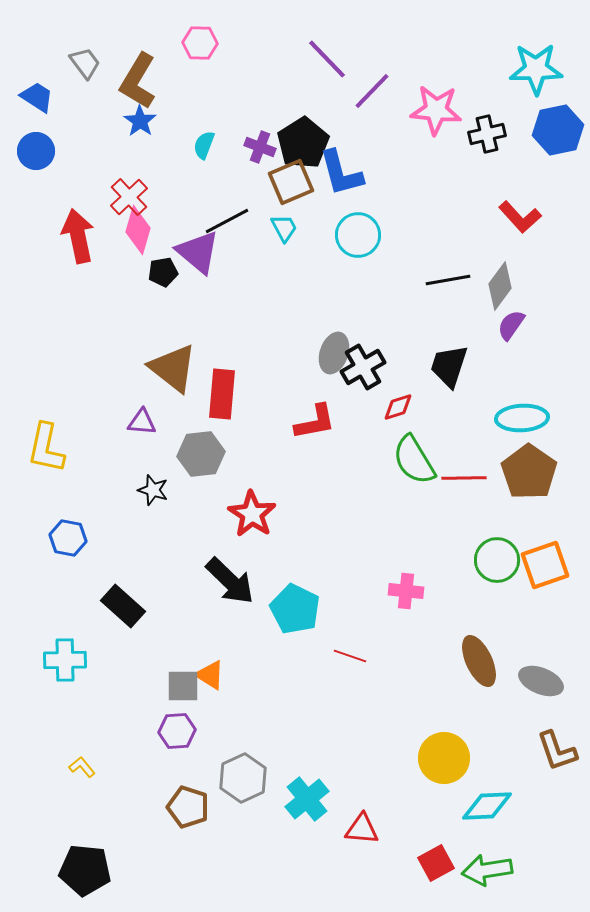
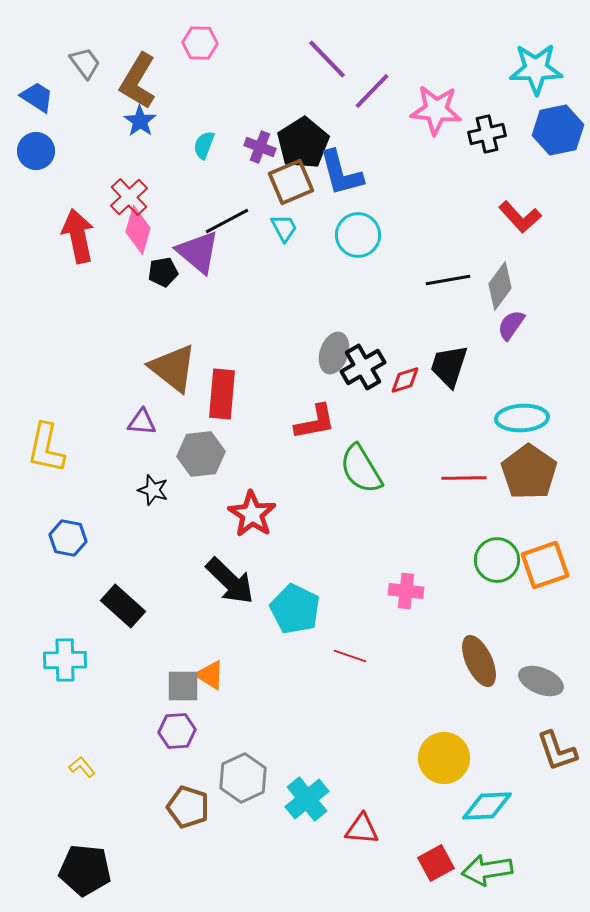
red diamond at (398, 407): moved 7 px right, 27 px up
green semicircle at (414, 460): moved 53 px left, 9 px down
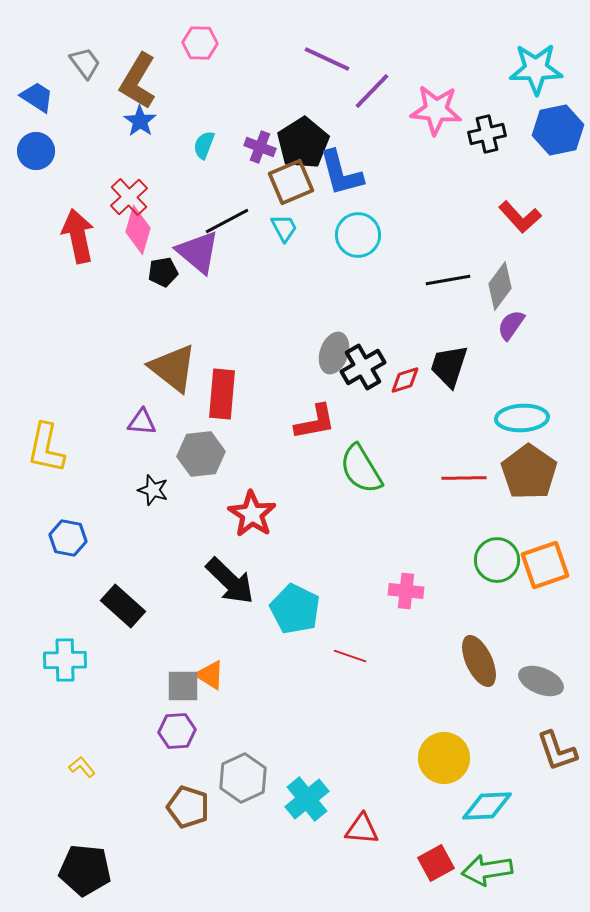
purple line at (327, 59): rotated 21 degrees counterclockwise
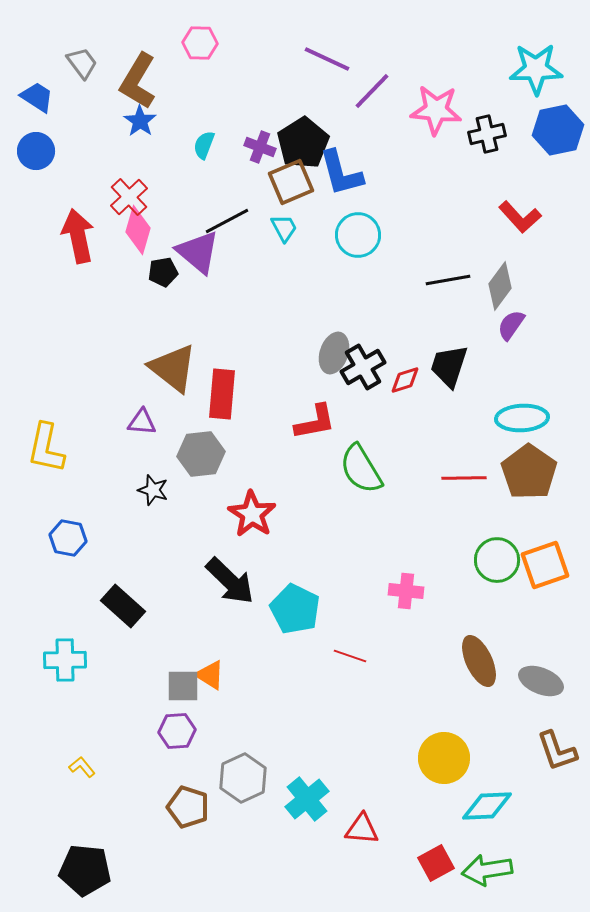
gray trapezoid at (85, 63): moved 3 px left
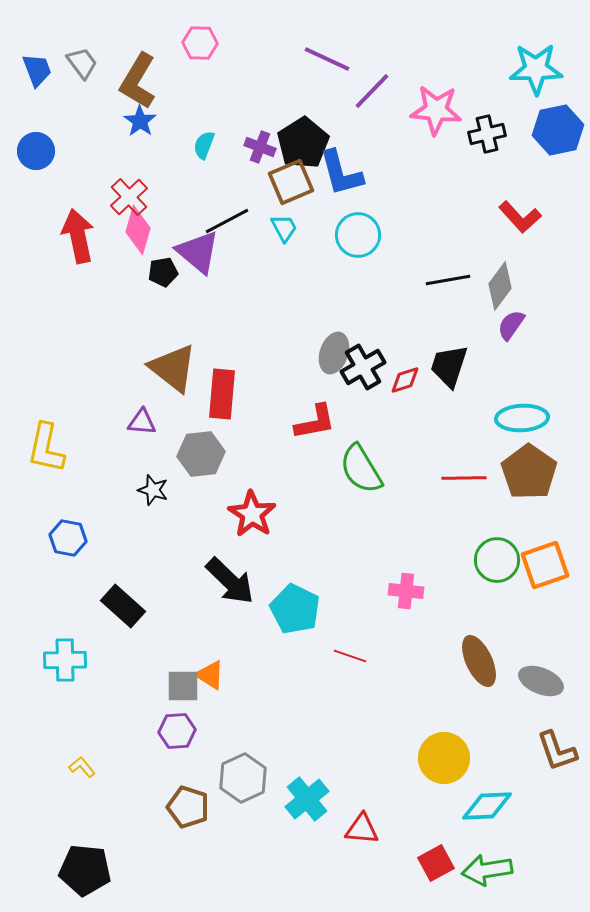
blue trapezoid at (37, 97): moved 27 px up; rotated 36 degrees clockwise
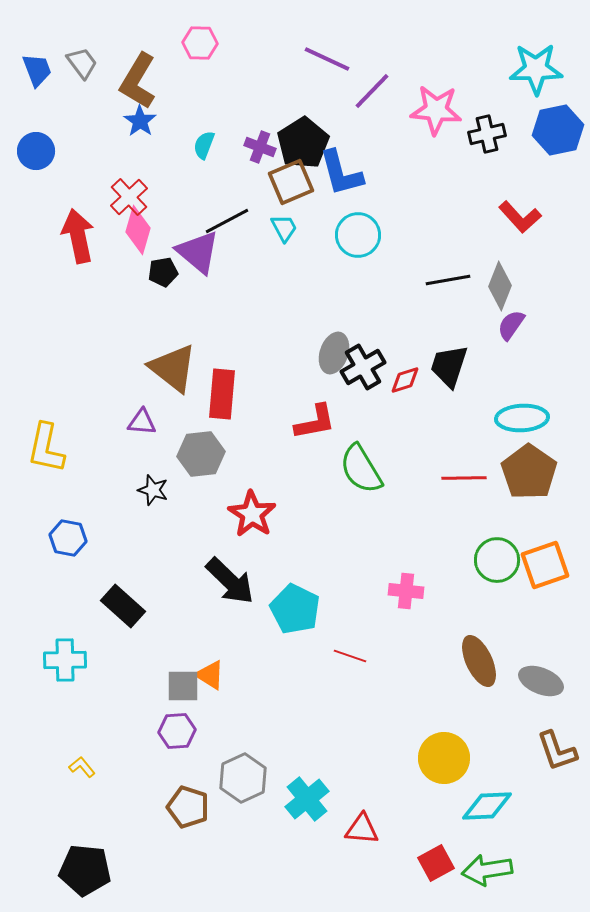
gray diamond at (500, 286): rotated 15 degrees counterclockwise
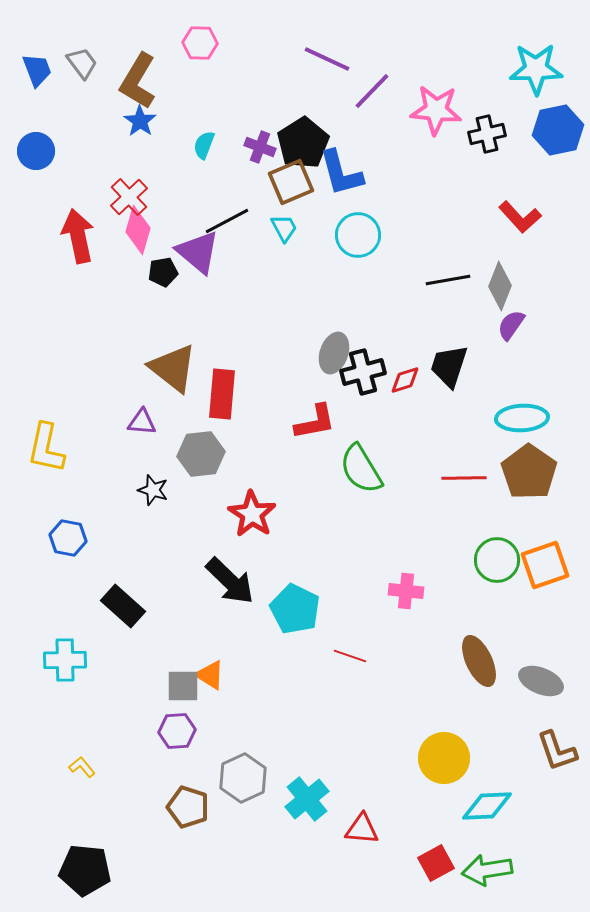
black cross at (363, 367): moved 5 px down; rotated 15 degrees clockwise
